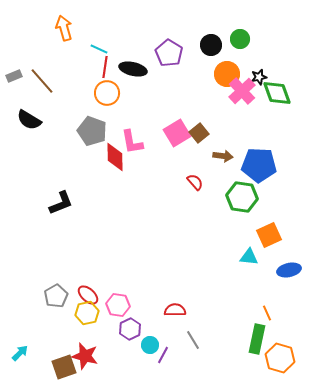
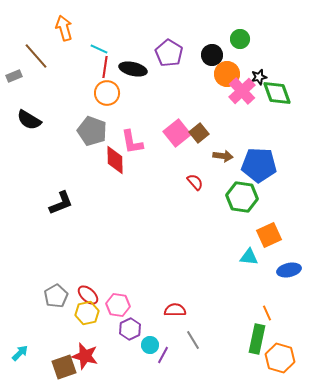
black circle at (211, 45): moved 1 px right, 10 px down
brown line at (42, 81): moved 6 px left, 25 px up
pink square at (177, 133): rotated 8 degrees counterclockwise
red diamond at (115, 157): moved 3 px down
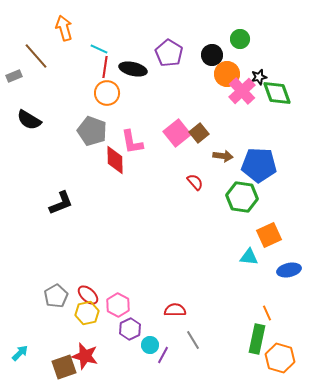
pink hexagon at (118, 305): rotated 20 degrees clockwise
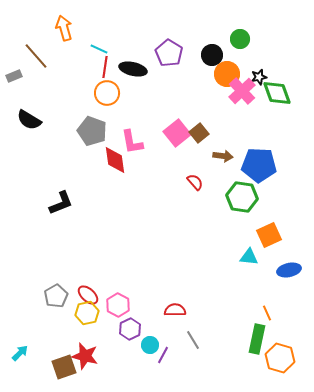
red diamond at (115, 160): rotated 8 degrees counterclockwise
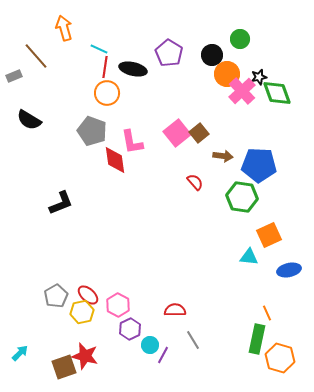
yellow hexagon at (87, 313): moved 5 px left, 1 px up
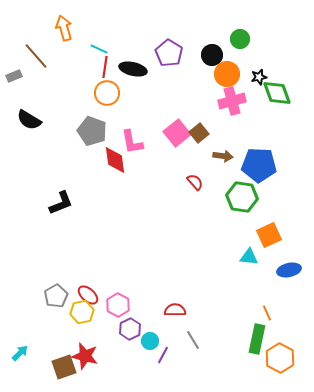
pink cross at (242, 91): moved 10 px left, 10 px down; rotated 28 degrees clockwise
cyan circle at (150, 345): moved 4 px up
orange hexagon at (280, 358): rotated 12 degrees clockwise
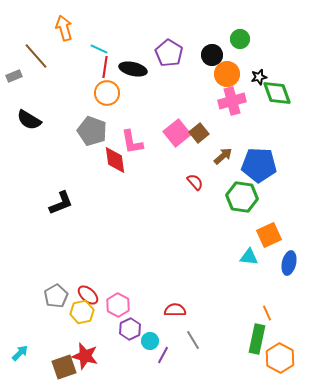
brown arrow at (223, 156): rotated 48 degrees counterclockwise
blue ellipse at (289, 270): moved 7 px up; rotated 65 degrees counterclockwise
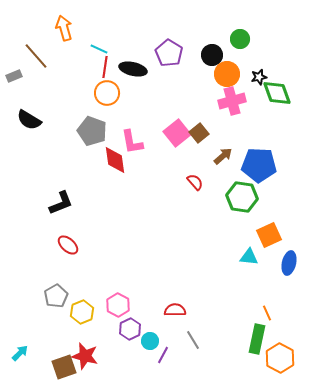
red ellipse at (88, 295): moved 20 px left, 50 px up
yellow hexagon at (82, 312): rotated 10 degrees counterclockwise
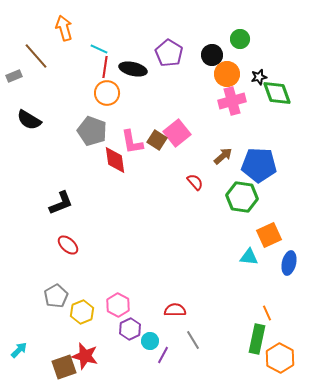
brown square at (199, 133): moved 42 px left, 7 px down; rotated 18 degrees counterclockwise
cyan arrow at (20, 353): moved 1 px left, 3 px up
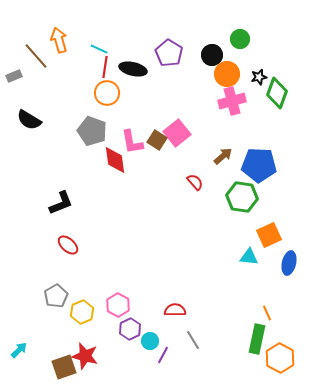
orange arrow at (64, 28): moved 5 px left, 12 px down
green diamond at (277, 93): rotated 40 degrees clockwise
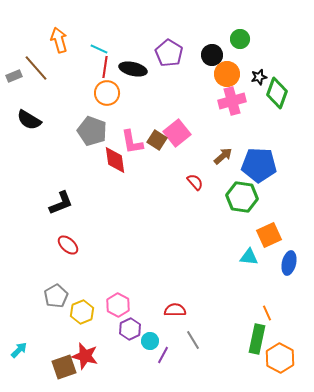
brown line at (36, 56): moved 12 px down
